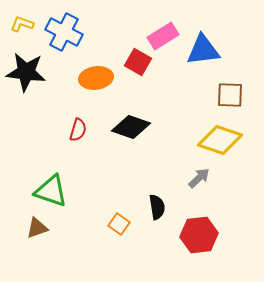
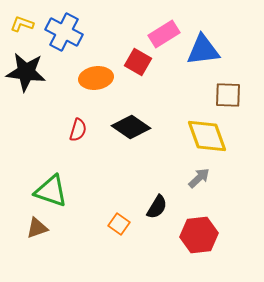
pink rectangle: moved 1 px right, 2 px up
brown square: moved 2 px left
black diamond: rotated 15 degrees clockwise
yellow diamond: moved 13 px left, 4 px up; rotated 51 degrees clockwise
black semicircle: rotated 40 degrees clockwise
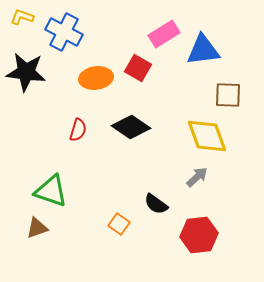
yellow L-shape: moved 7 px up
red square: moved 6 px down
gray arrow: moved 2 px left, 1 px up
black semicircle: moved 1 px left, 3 px up; rotated 95 degrees clockwise
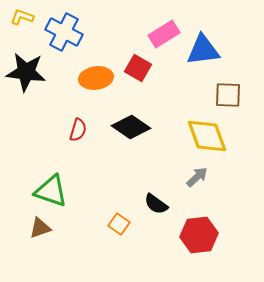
brown triangle: moved 3 px right
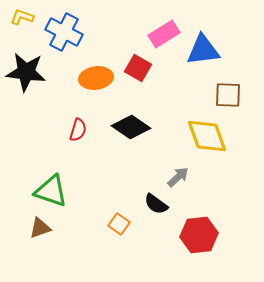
gray arrow: moved 19 px left
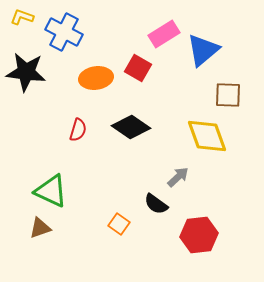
blue triangle: rotated 33 degrees counterclockwise
green triangle: rotated 6 degrees clockwise
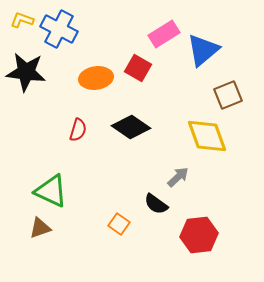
yellow L-shape: moved 3 px down
blue cross: moved 5 px left, 3 px up
brown square: rotated 24 degrees counterclockwise
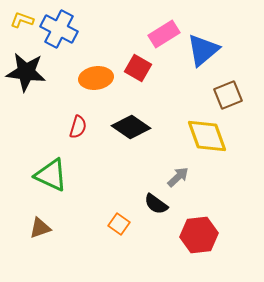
red semicircle: moved 3 px up
green triangle: moved 16 px up
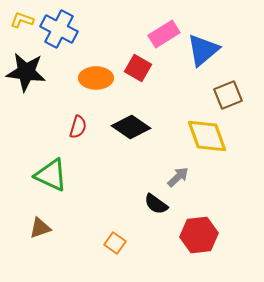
orange ellipse: rotated 8 degrees clockwise
orange square: moved 4 px left, 19 px down
